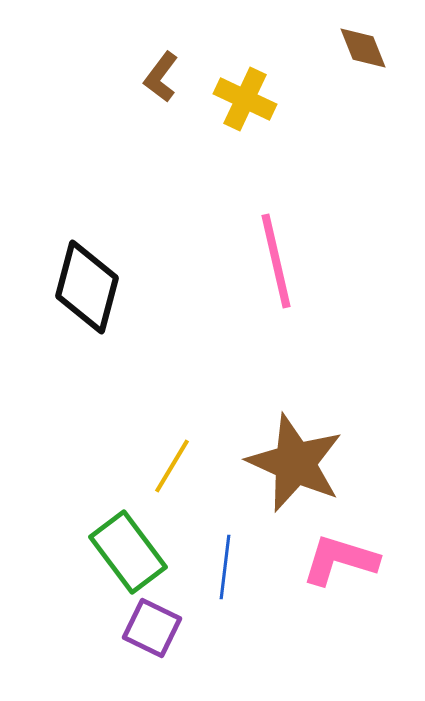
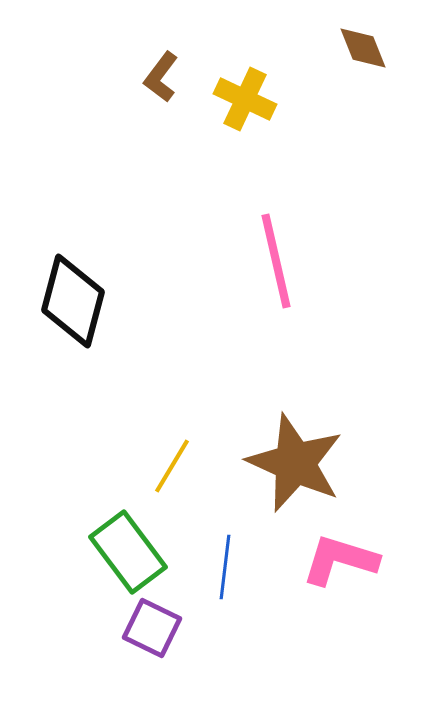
black diamond: moved 14 px left, 14 px down
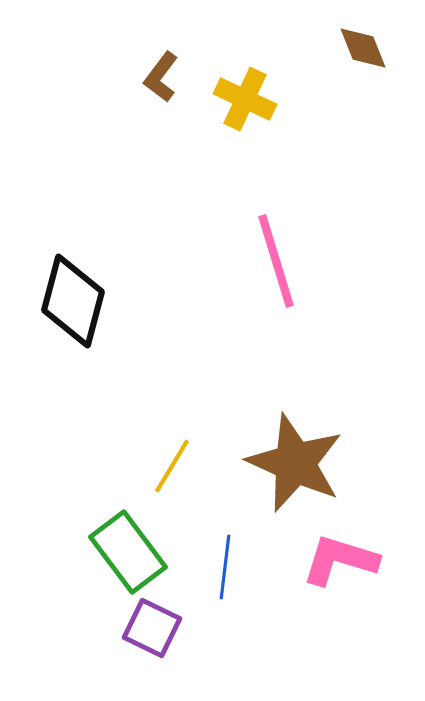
pink line: rotated 4 degrees counterclockwise
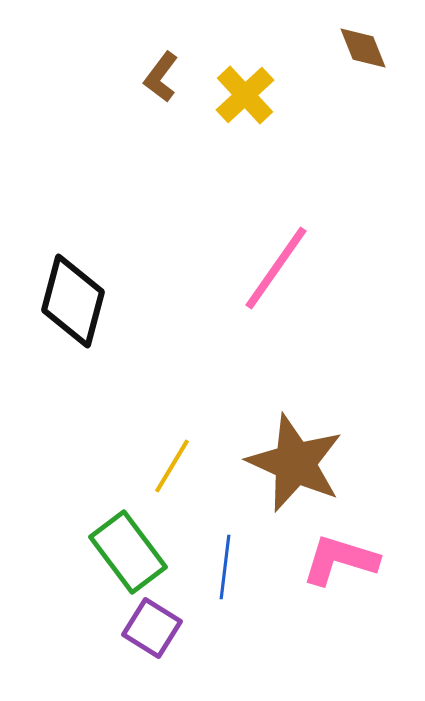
yellow cross: moved 4 px up; rotated 22 degrees clockwise
pink line: moved 7 px down; rotated 52 degrees clockwise
purple square: rotated 6 degrees clockwise
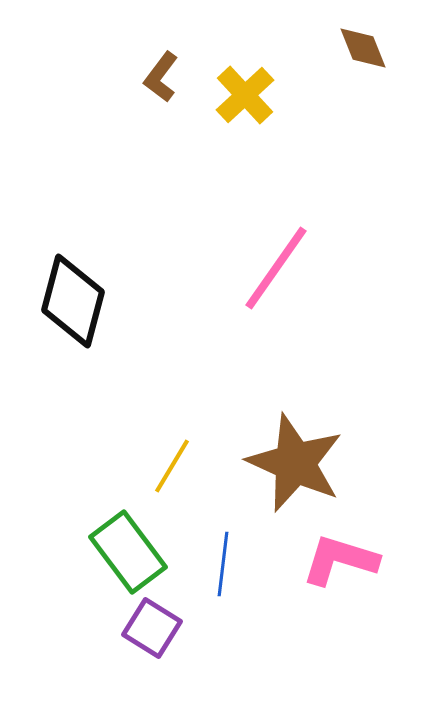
blue line: moved 2 px left, 3 px up
